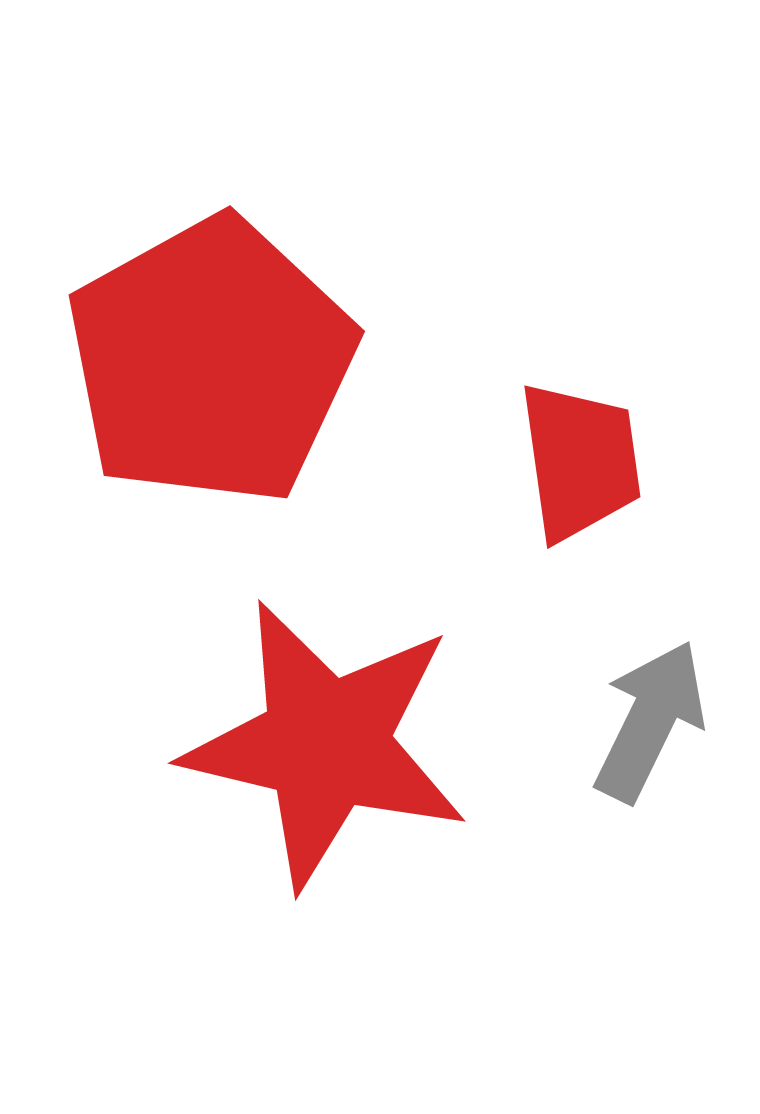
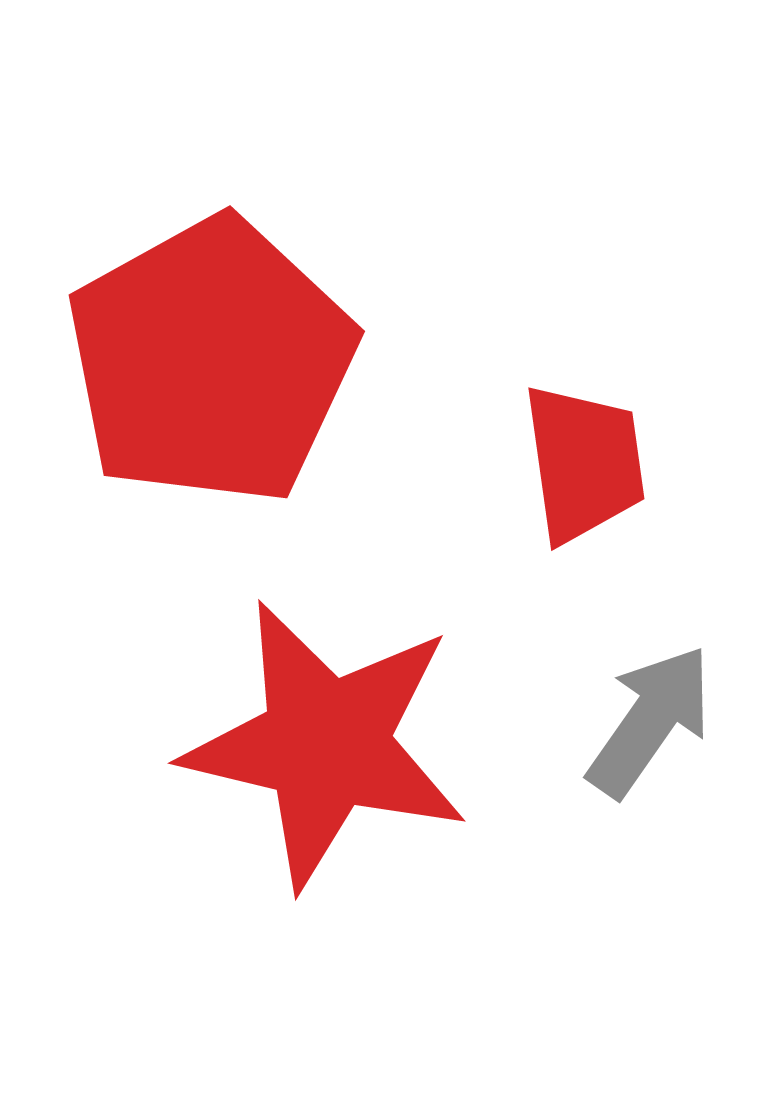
red trapezoid: moved 4 px right, 2 px down
gray arrow: rotated 9 degrees clockwise
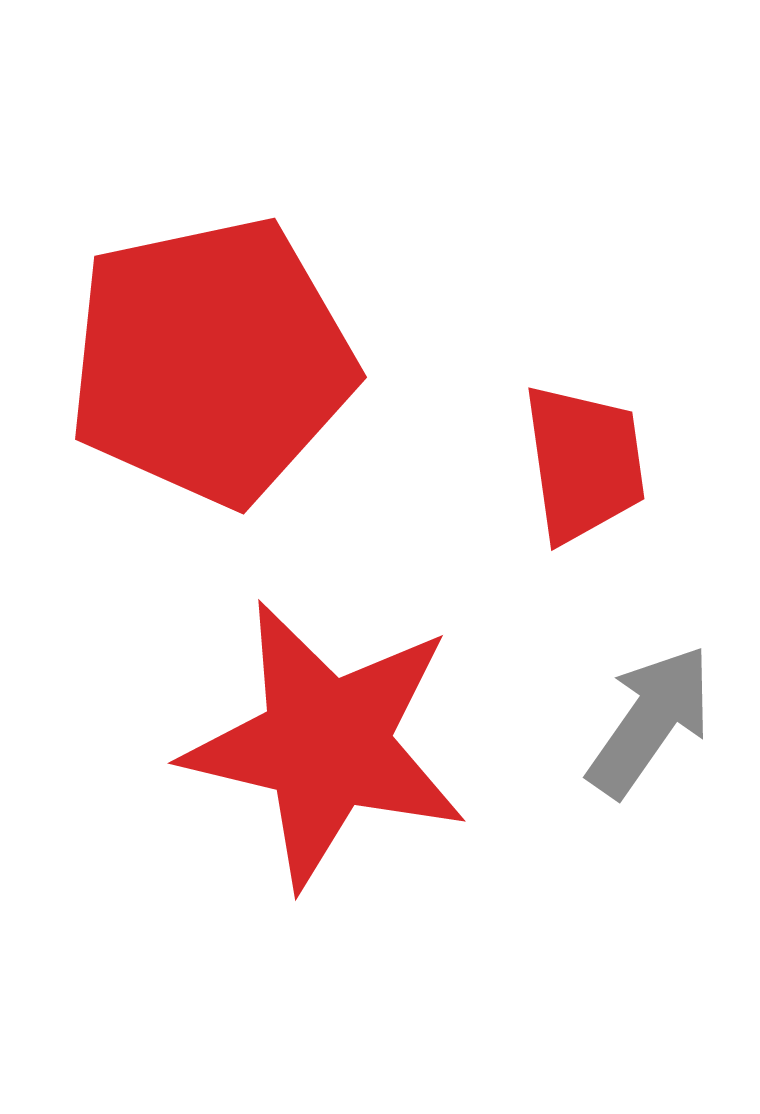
red pentagon: rotated 17 degrees clockwise
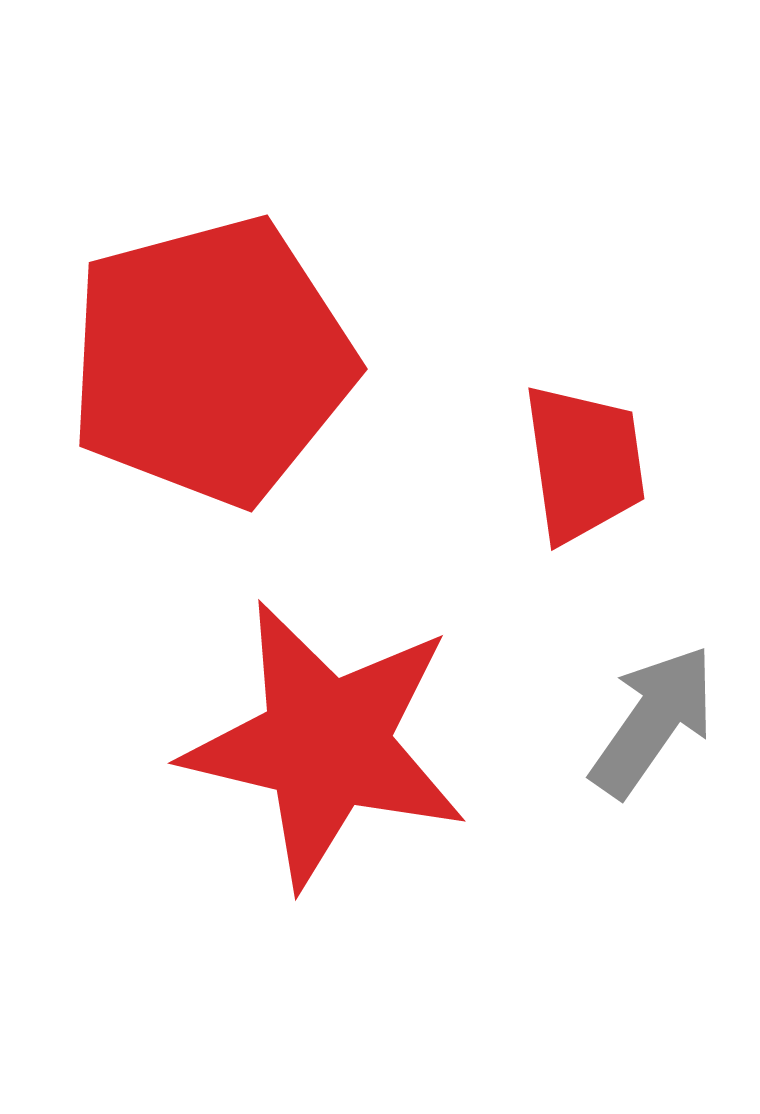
red pentagon: rotated 3 degrees counterclockwise
gray arrow: moved 3 px right
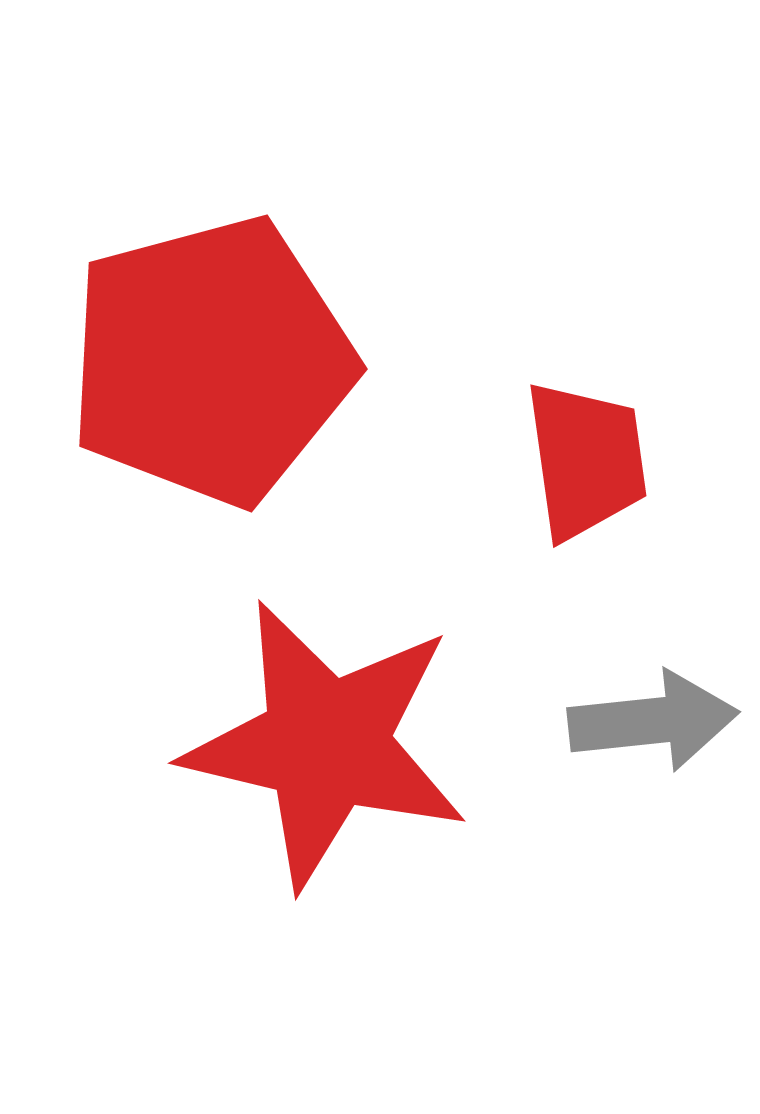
red trapezoid: moved 2 px right, 3 px up
gray arrow: rotated 49 degrees clockwise
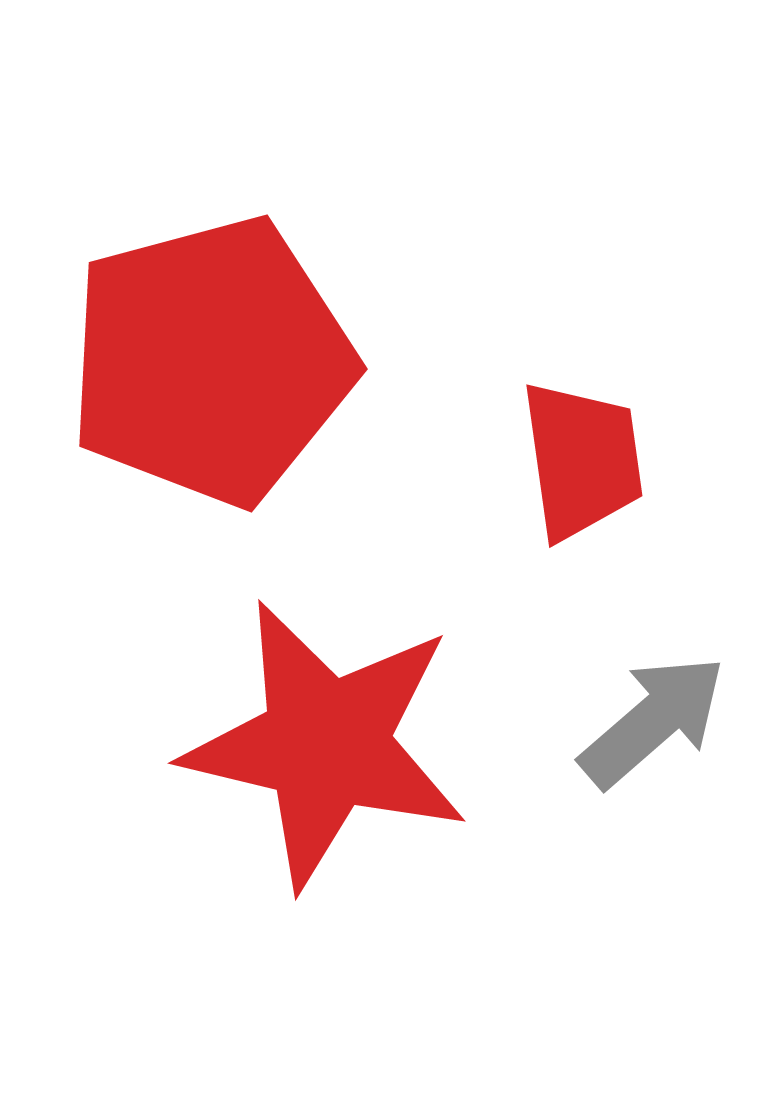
red trapezoid: moved 4 px left
gray arrow: rotated 35 degrees counterclockwise
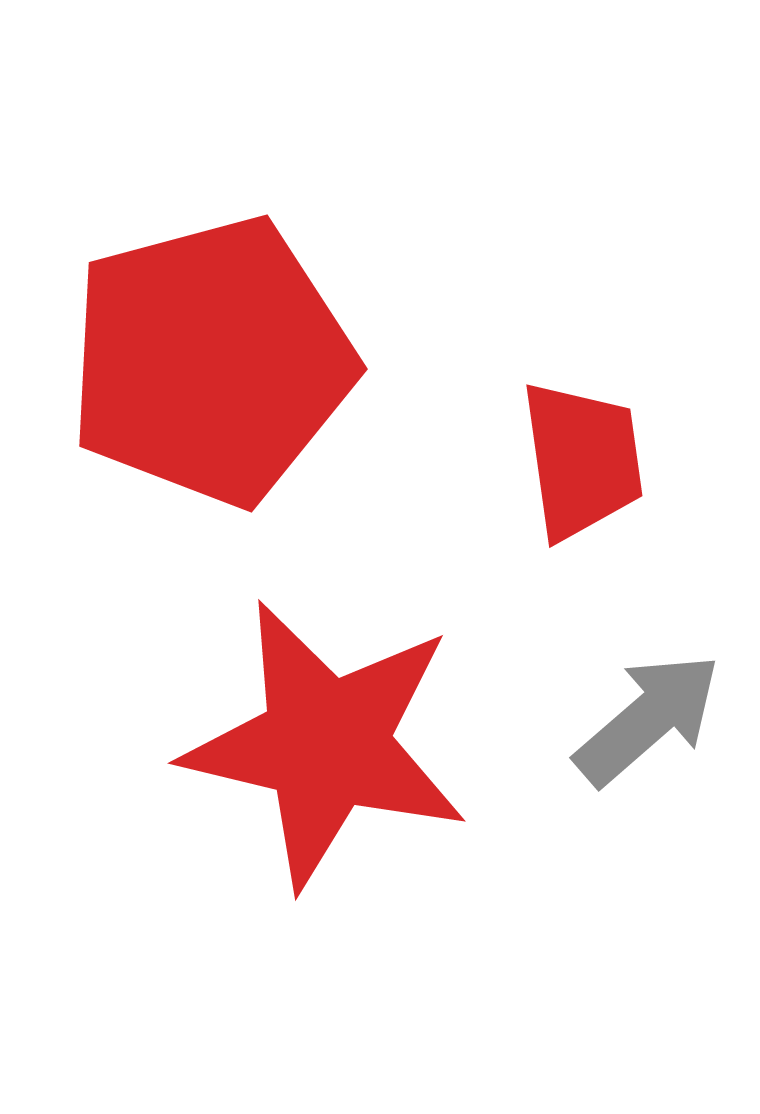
gray arrow: moved 5 px left, 2 px up
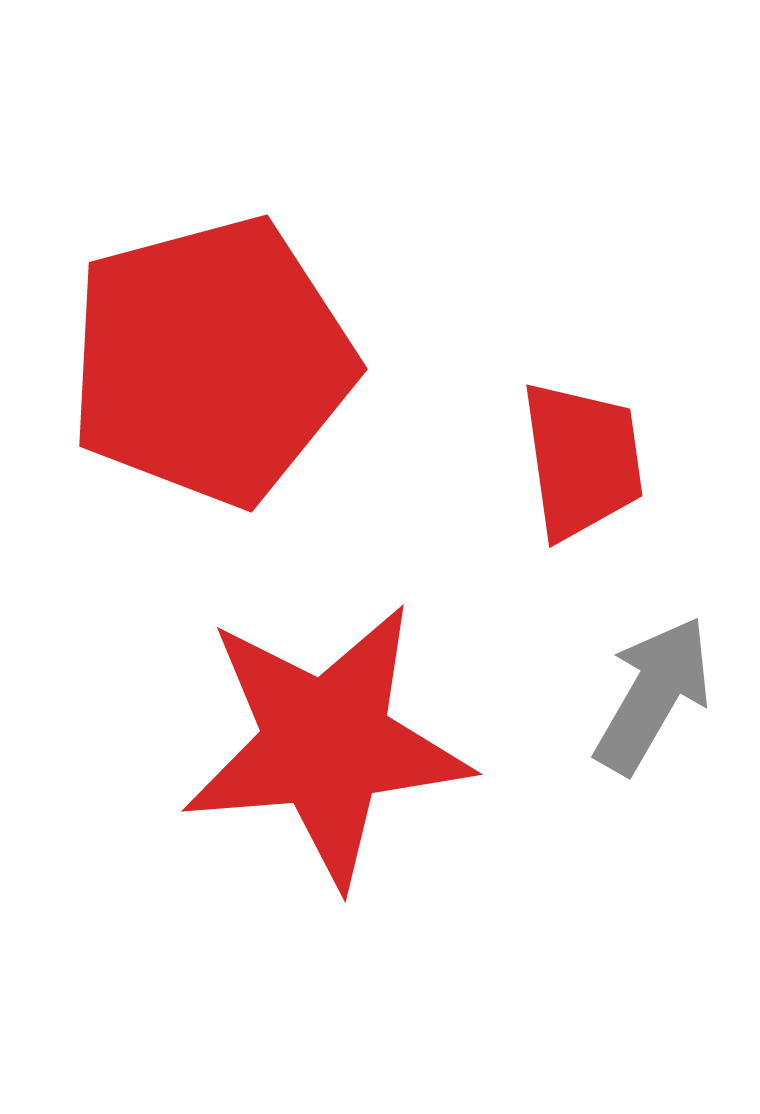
gray arrow: moved 5 px right, 24 px up; rotated 19 degrees counterclockwise
red star: rotated 18 degrees counterclockwise
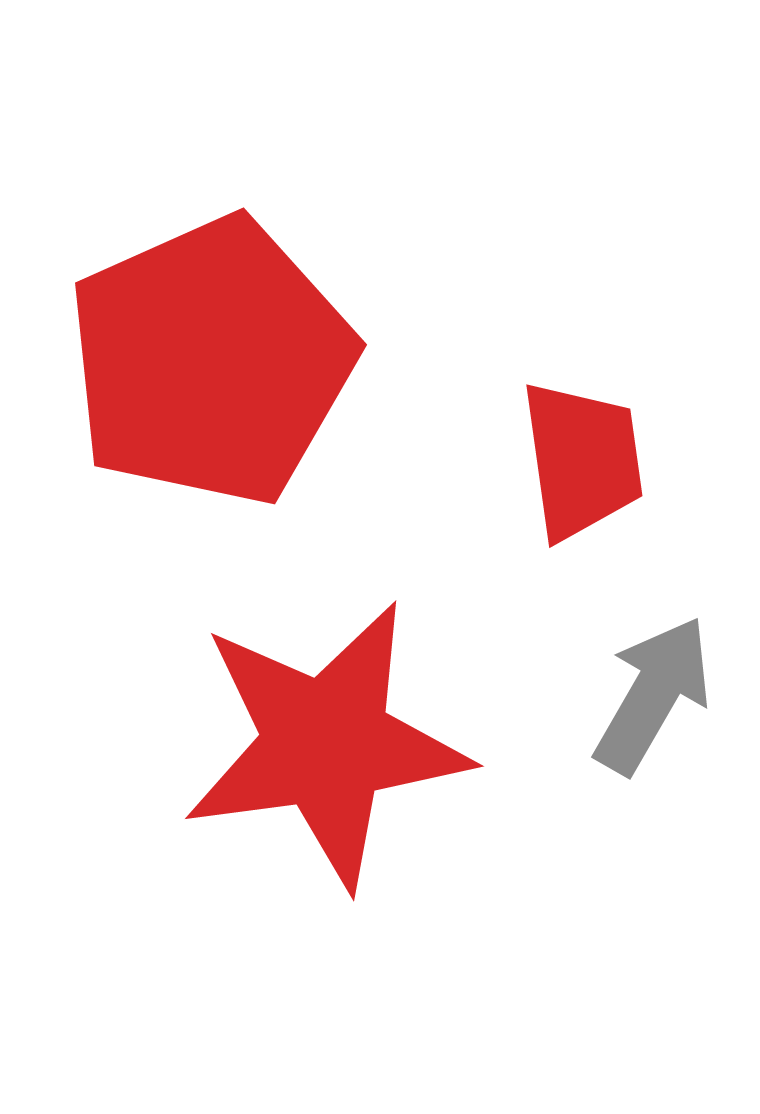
red pentagon: rotated 9 degrees counterclockwise
red star: rotated 3 degrees counterclockwise
